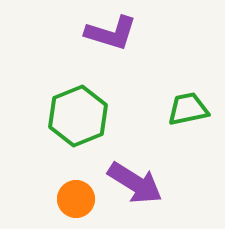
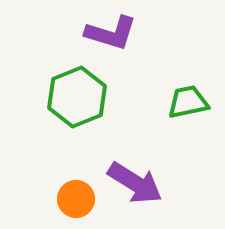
green trapezoid: moved 7 px up
green hexagon: moved 1 px left, 19 px up
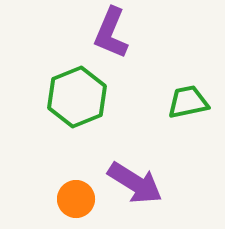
purple L-shape: rotated 96 degrees clockwise
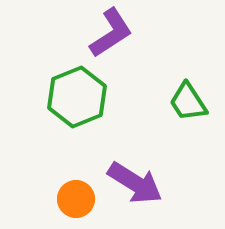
purple L-shape: rotated 146 degrees counterclockwise
green trapezoid: rotated 111 degrees counterclockwise
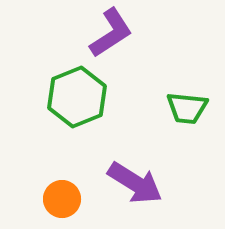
green trapezoid: moved 1 px left, 6 px down; rotated 51 degrees counterclockwise
orange circle: moved 14 px left
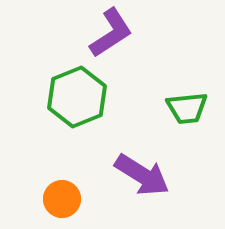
green trapezoid: rotated 12 degrees counterclockwise
purple arrow: moved 7 px right, 8 px up
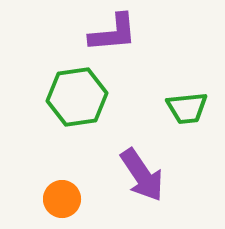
purple L-shape: moved 2 px right; rotated 28 degrees clockwise
green hexagon: rotated 14 degrees clockwise
purple arrow: rotated 24 degrees clockwise
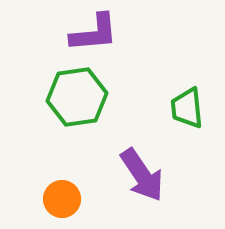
purple L-shape: moved 19 px left
green trapezoid: rotated 90 degrees clockwise
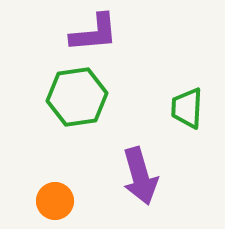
green trapezoid: rotated 9 degrees clockwise
purple arrow: moved 2 px left, 1 px down; rotated 18 degrees clockwise
orange circle: moved 7 px left, 2 px down
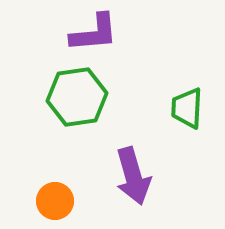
purple arrow: moved 7 px left
